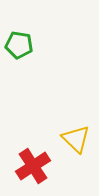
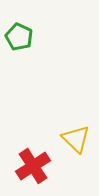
green pentagon: moved 8 px up; rotated 16 degrees clockwise
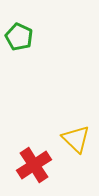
red cross: moved 1 px right, 1 px up
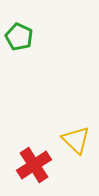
yellow triangle: moved 1 px down
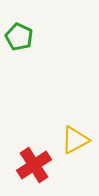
yellow triangle: moved 1 px left; rotated 48 degrees clockwise
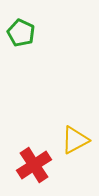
green pentagon: moved 2 px right, 4 px up
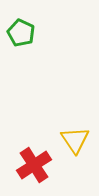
yellow triangle: rotated 36 degrees counterclockwise
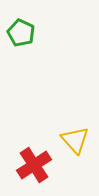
yellow triangle: rotated 8 degrees counterclockwise
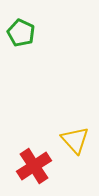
red cross: moved 1 px down
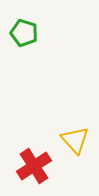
green pentagon: moved 3 px right; rotated 8 degrees counterclockwise
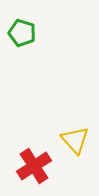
green pentagon: moved 2 px left
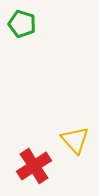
green pentagon: moved 9 px up
